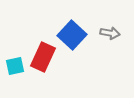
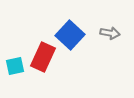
blue square: moved 2 px left
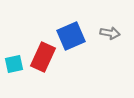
blue square: moved 1 px right, 1 px down; rotated 24 degrees clockwise
cyan square: moved 1 px left, 2 px up
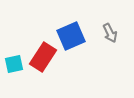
gray arrow: rotated 54 degrees clockwise
red rectangle: rotated 8 degrees clockwise
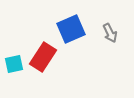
blue square: moved 7 px up
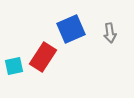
gray arrow: rotated 18 degrees clockwise
cyan square: moved 2 px down
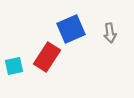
red rectangle: moved 4 px right
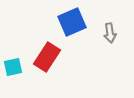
blue square: moved 1 px right, 7 px up
cyan square: moved 1 px left, 1 px down
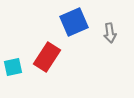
blue square: moved 2 px right
